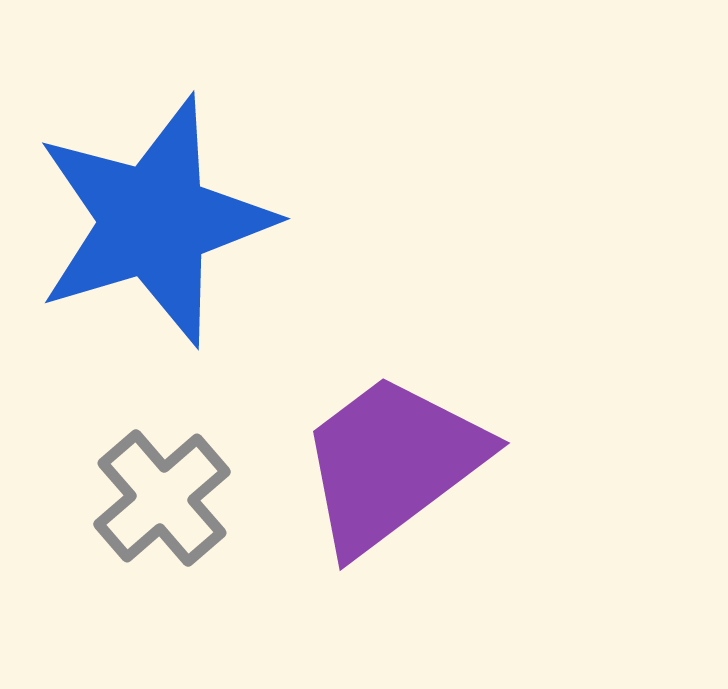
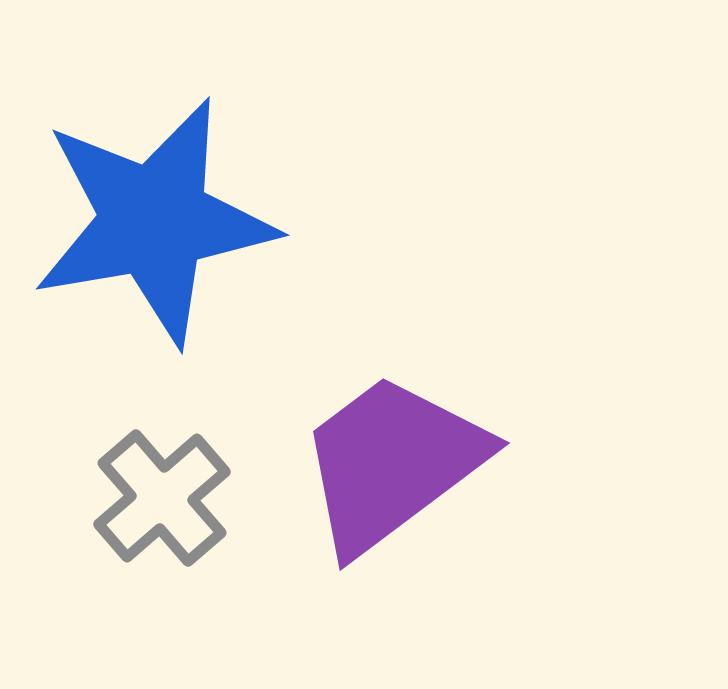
blue star: rotated 7 degrees clockwise
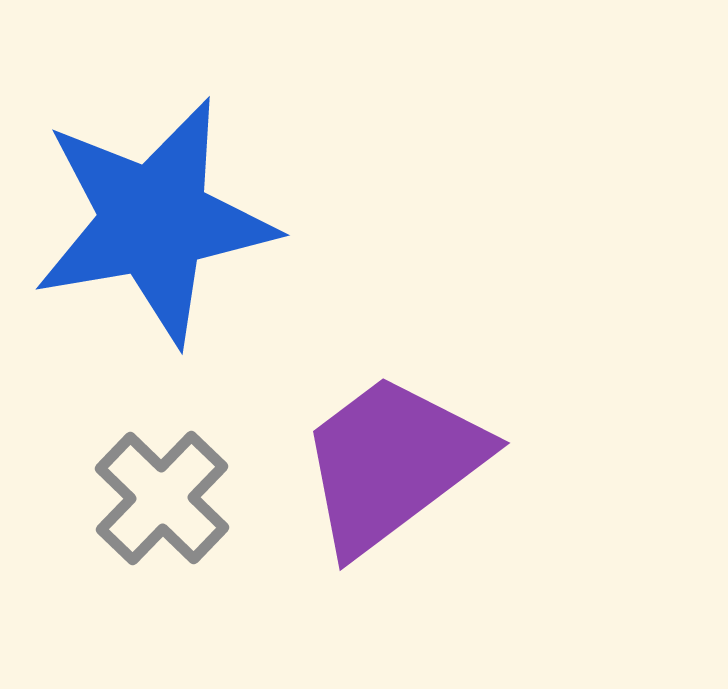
gray cross: rotated 5 degrees counterclockwise
